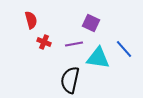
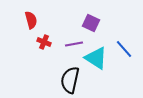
cyan triangle: moved 2 px left; rotated 25 degrees clockwise
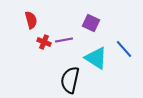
purple line: moved 10 px left, 4 px up
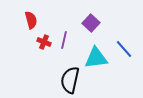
purple square: rotated 18 degrees clockwise
purple line: rotated 66 degrees counterclockwise
cyan triangle: rotated 40 degrees counterclockwise
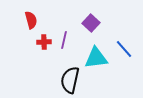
red cross: rotated 24 degrees counterclockwise
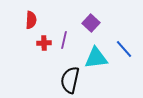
red semicircle: rotated 18 degrees clockwise
red cross: moved 1 px down
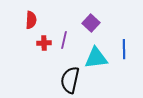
blue line: rotated 42 degrees clockwise
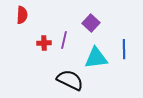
red semicircle: moved 9 px left, 5 px up
black semicircle: rotated 104 degrees clockwise
